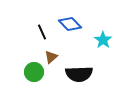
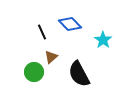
black semicircle: rotated 64 degrees clockwise
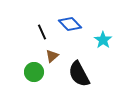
brown triangle: moved 1 px right, 1 px up
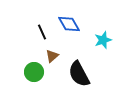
blue diamond: moved 1 px left; rotated 15 degrees clockwise
cyan star: rotated 18 degrees clockwise
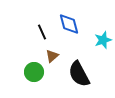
blue diamond: rotated 15 degrees clockwise
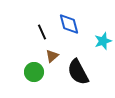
cyan star: moved 1 px down
black semicircle: moved 1 px left, 2 px up
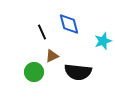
brown triangle: rotated 16 degrees clockwise
black semicircle: rotated 56 degrees counterclockwise
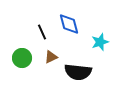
cyan star: moved 3 px left, 1 px down
brown triangle: moved 1 px left, 1 px down
green circle: moved 12 px left, 14 px up
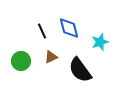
blue diamond: moved 4 px down
black line: moved 1 px up
green circle: moved 1 px left, 3 px down
black semicircle: moved 2 px right, 2 px up; rotated 48 degrees clockwise
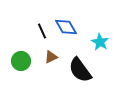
blue diamond: moved 3 px left, 1 px up; rotated 15 degrees counterclockwise
cyan star: rotated 24 degrees counterclockwise
